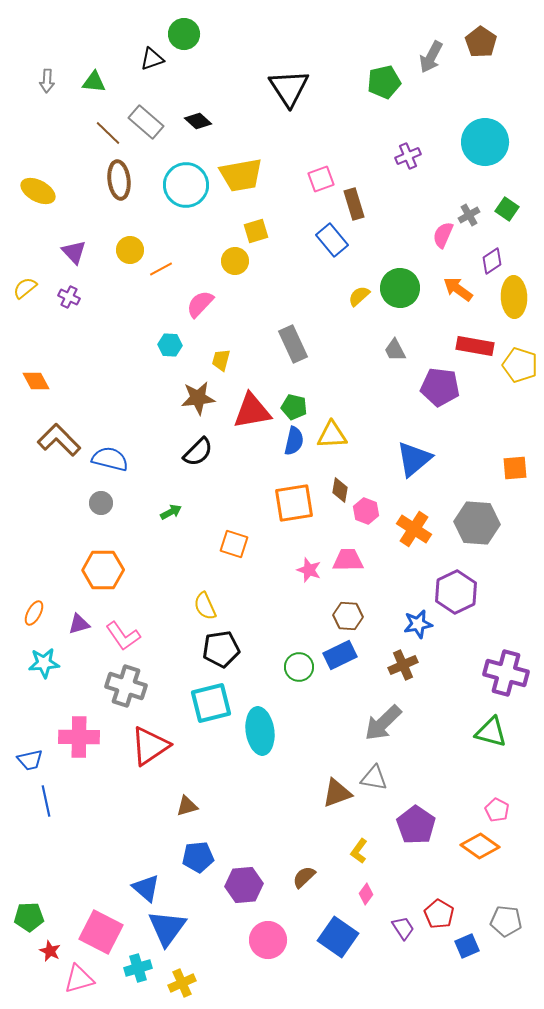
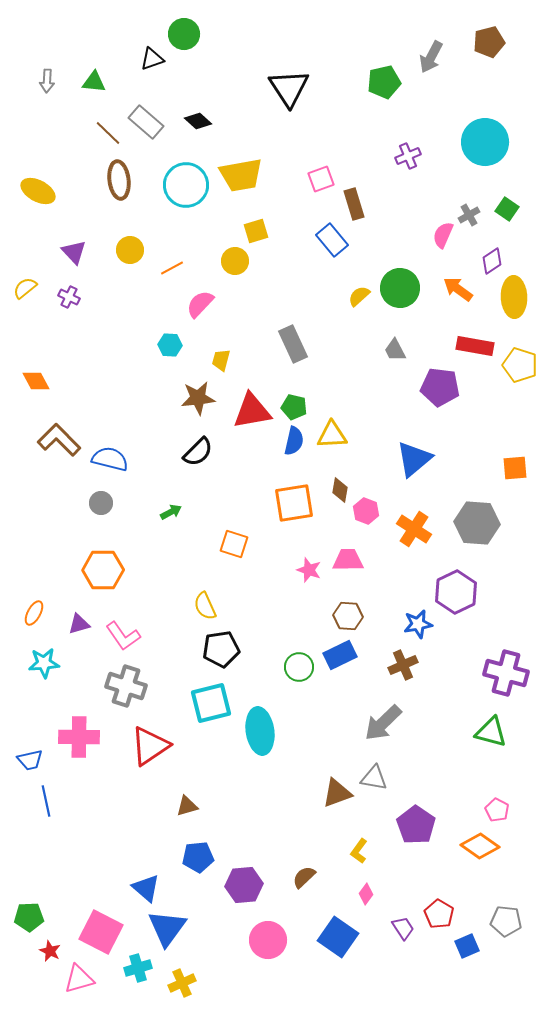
brown pentagon at (481, 42): moved 8 px right; rotated 24 degrees clockwise
orange line at (161, 269): moved 11 px right, 1 px up
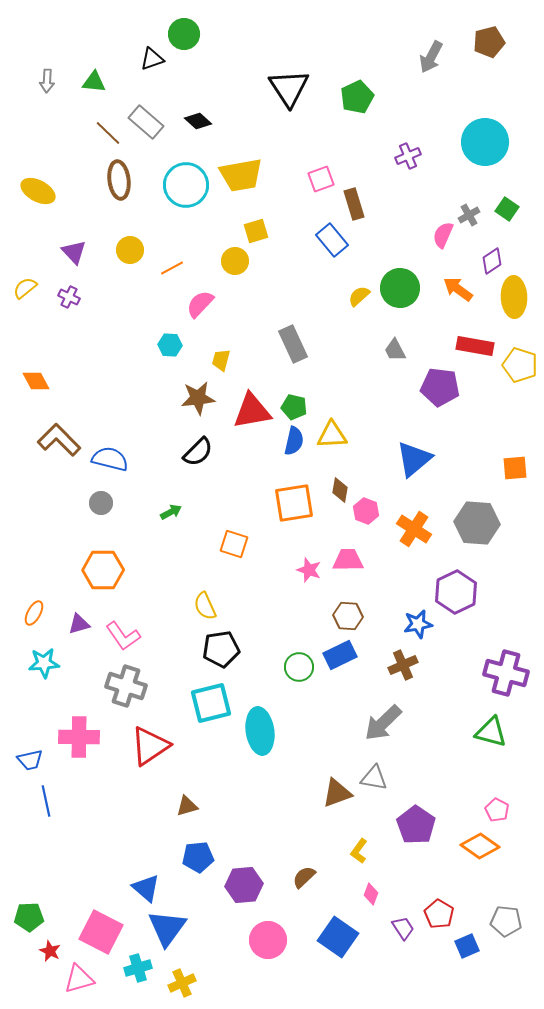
green pentagon at (384, 82): moved 27 px left, 15 px down; rotated 12 degrees counterclockwise
pink diamond at (366, 894): moved 5 px right; rotated 15 degrees counterclockwise
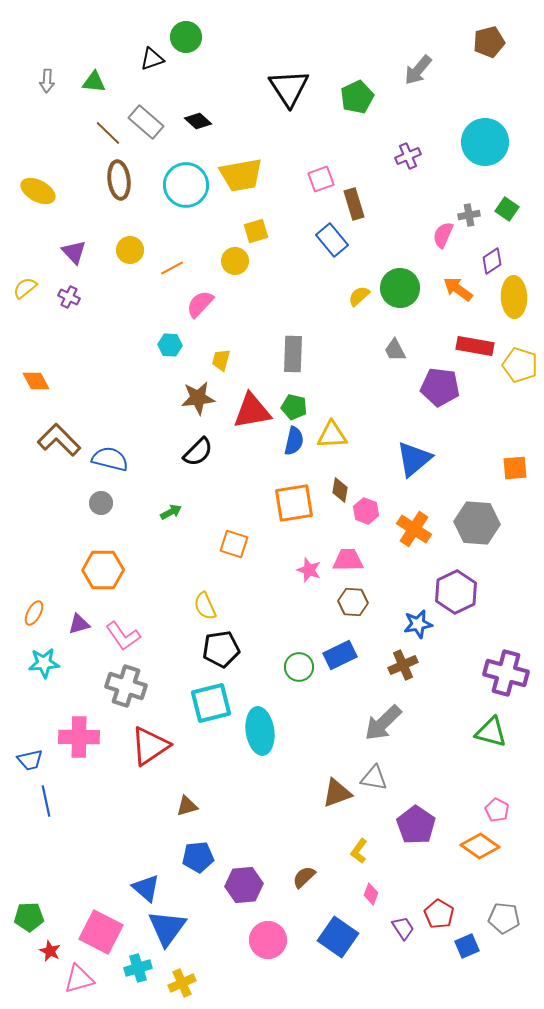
green circle at (184, 34): moved 2 px right, 3 px down
gray arrow at (431, 57): moved 13 px left, 13 px down; rotated 12 degrees clockwise
gray cross at (469, 215): rotated 20 degrees clockwise
gray rectangle at (293, 344): moved 10 px down; rotated 27 degrees clockwise
brown hexagon at (348, 616): moved 5 px right, 14 px up
gray pentagon at (506, 921): moved 2 px left, 3 px up
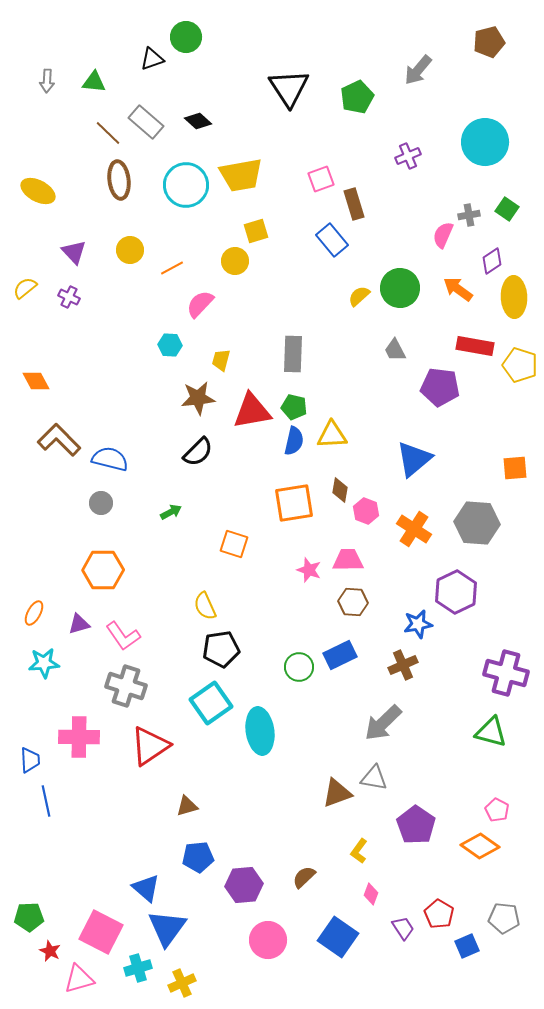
cyan square at (211, 703): rotated 21 degrees counterclockwise
blue trapezoid at (30, 760): rotated 80 degrees counterclockwise
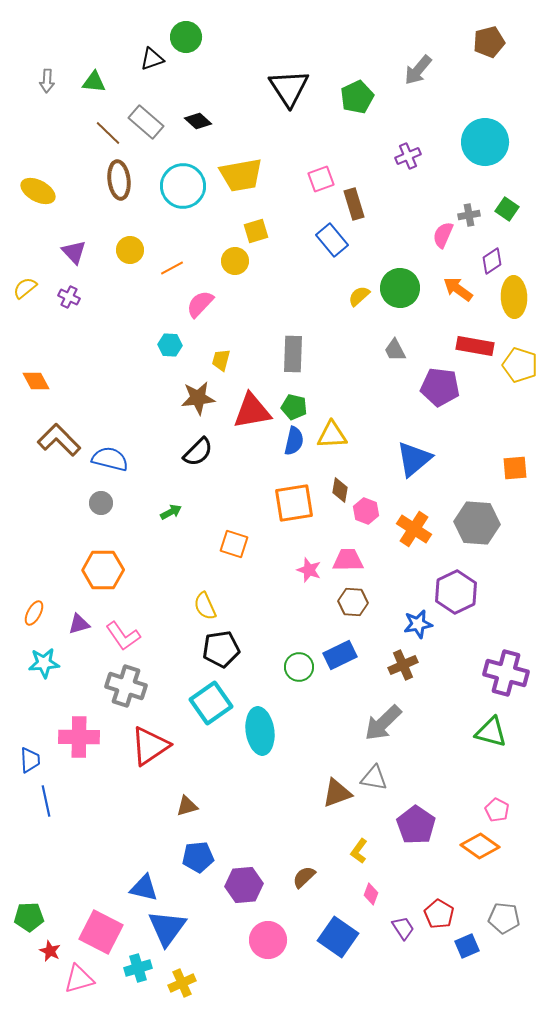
cyan circle at (186, 185): moved 3 px left, 1 px down
blue triangle at (146, 888): moved 2 px left; rotated 28 degrees counterclockwise
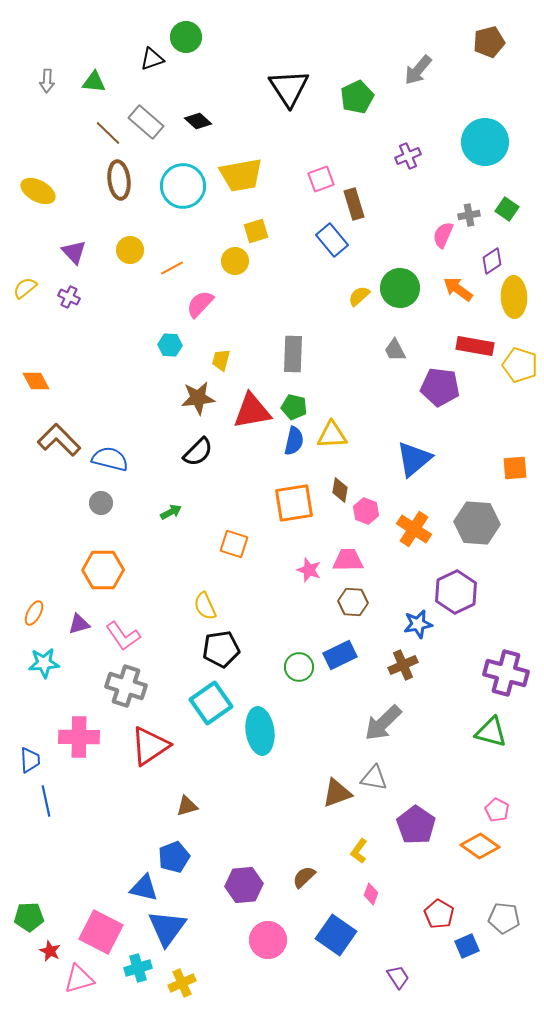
blue pentagon at (198, 857): moved 24 px left; rotated 16 degrees counterclockwise
purple trapezoid at (403, 928): moved 5 px left, 49 px down
blue square at (338, 937): moved 2 px left, 2 px up
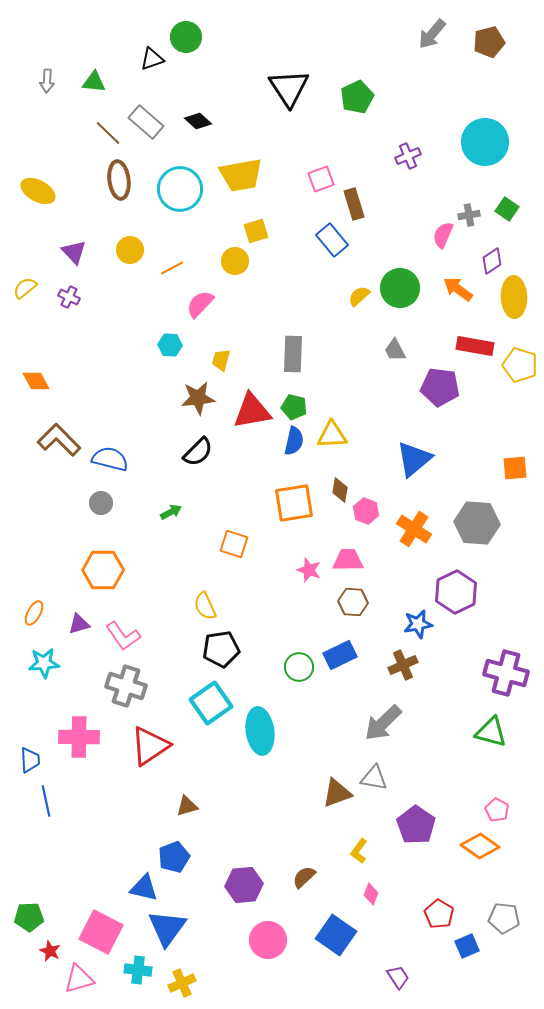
gray arrow at (418, 70): moved 14 px right, 36 px up
cyan circle at (183, 186): moved 3 px left, 3 px down
cyan cross at (138, 968): moved 2 px down; rotated 24 degrees clockwise
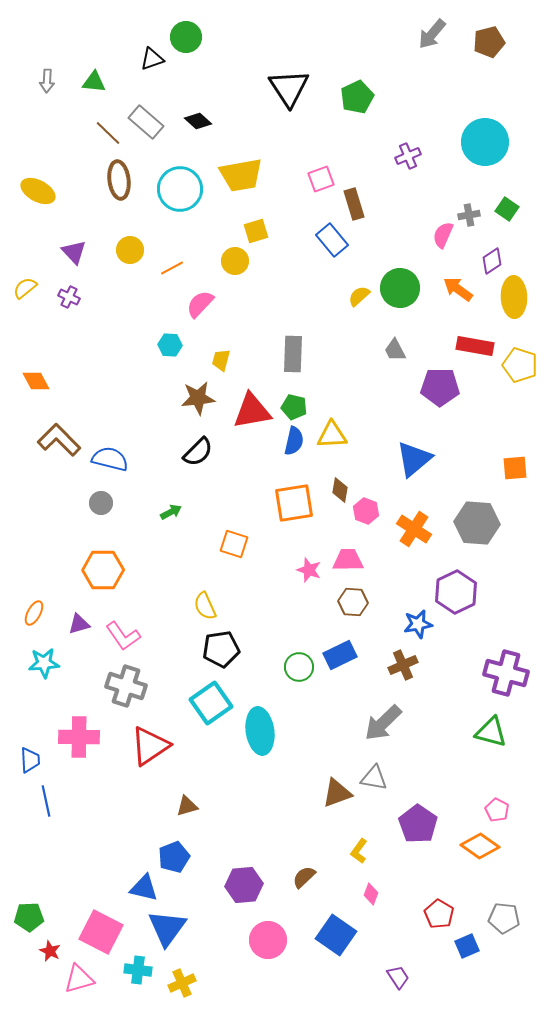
purple pentagon at (440, 387): rotated 6 degrees counterclockwise
purple pentagon at (416, 825): moved 2 px right, 1 px up
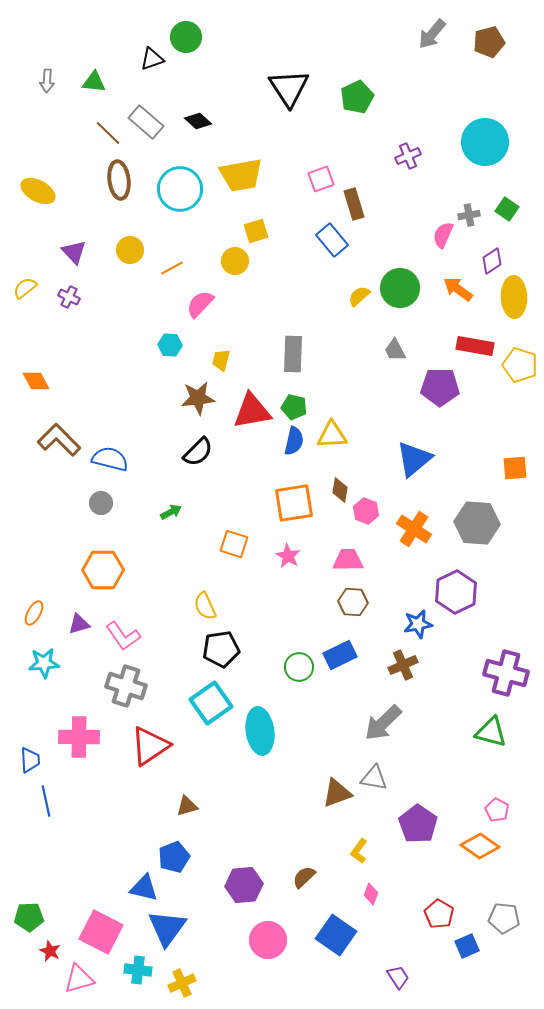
pink star at (309, 570): moved 21 px left, 14 px up; rotated 10 degrees clockwise
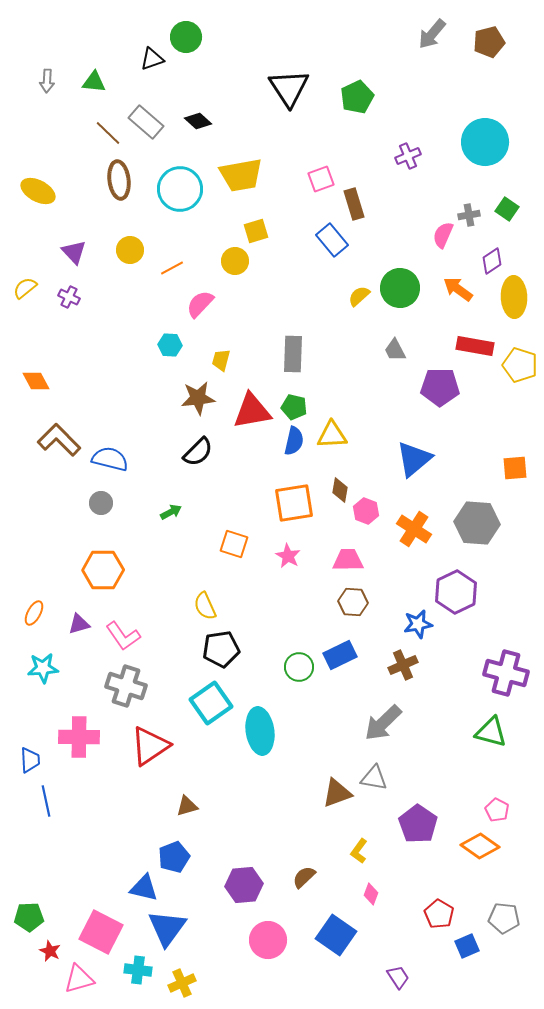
cyan star at (44, 663): moved 1 px left, 5 px down
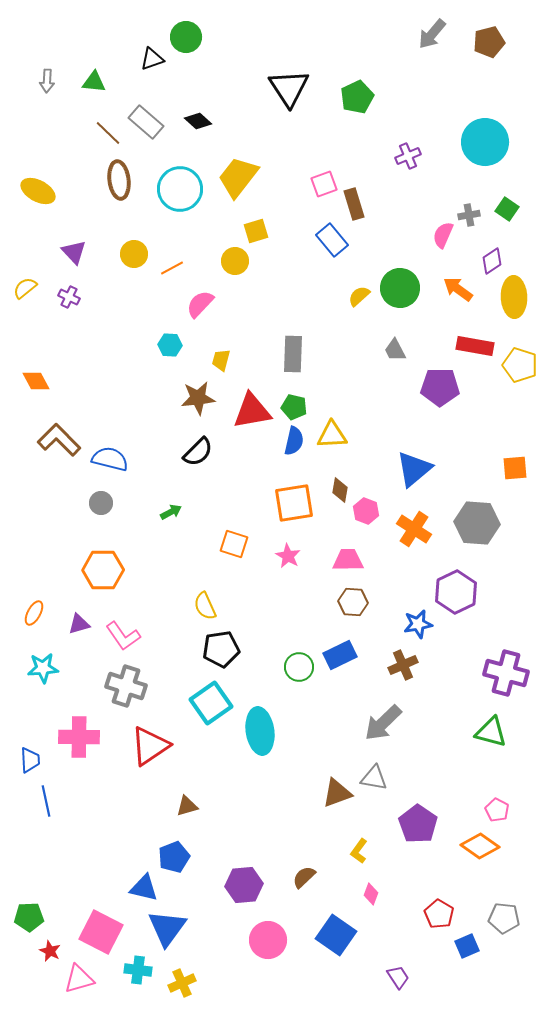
yellow trapezoid at (241, 175): moved 3 px left, 2 px down; rotated 138 degrees clockwise
pink square at (321, 179): moved 3 px right, 5 px down
yellow circle at (130, 250): moved 4 px right, 4 px down
blue triangle at (414, 459): moved 10 px down
